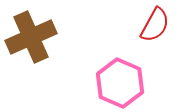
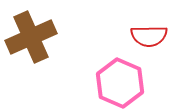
red semicircle: moved 6 px left, 11 px down; rotated 60 degrees clockwise
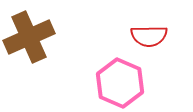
brown cross: moved 2 px left
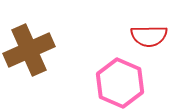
brown cross: moved 13 px down
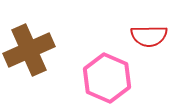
pink hexagon: moved 13 px left, 5 px up
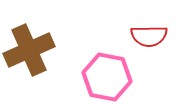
pink hexagon: moved 1 px up; rotated 12 degrees counterclockwise
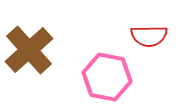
brown cross: rotated 18 degrees counterclockwise
